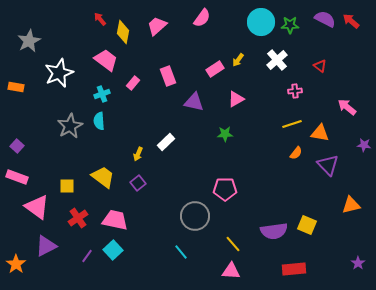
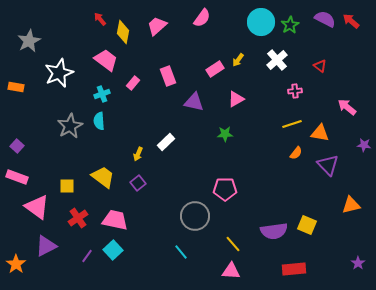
green star at (290, 25): rotated 30 degrees counterclockwise
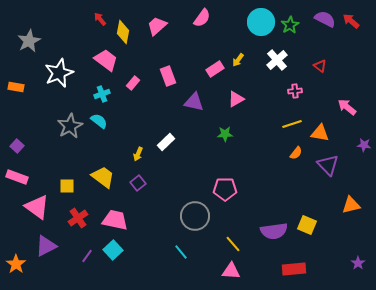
cyan semicircle at (99, 121): rotated 132 degrees clockwise
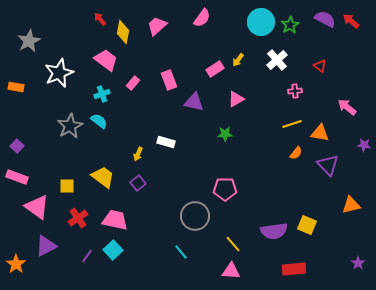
pink rectangle at (168, 76): moved 1 px right, 4 px down
white rectangle at (166, 142): rotated 60 degrees clockwise
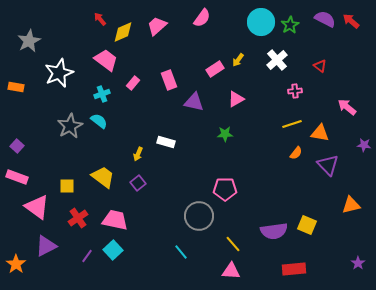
yellow diamond at (123, 32): rotated 55 degrees clockwise
gray circle at (195, 216): moved 4 px right
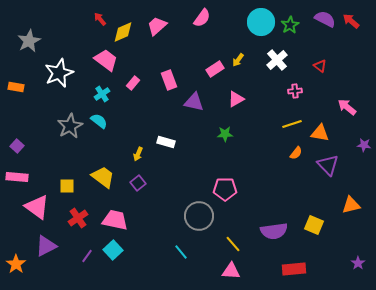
cyan cross at (102, 94): rotated 14 degrees counterclockwise
pink rectangle at (17, 177): rotated 15 degrees counterclockwise
yellow square at (307, 225): moved 7 px right
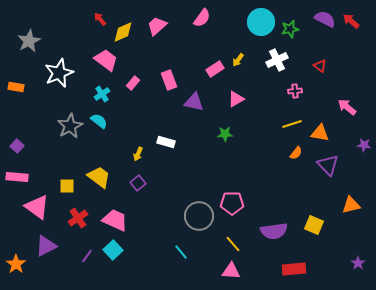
green star at (290, 25): moved 4 px down; rotated 18 degrees clockwise
white cross at (277, 60): rotated 15 degrees clockwise
yellow trapezoid at (103, 177): moved 4 px left
pink pentagon at (225, 189): moved 7 px right, 14 px down
pink trapezoid at (115, 220): rotated 12 degrees clockwise
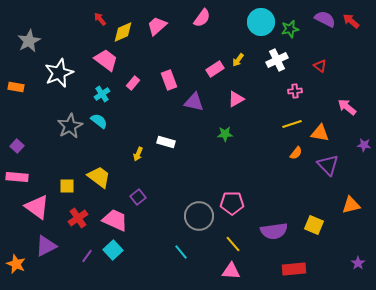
purple square at (138, 183): moved 14 px down
orange star at (16, 264): rotated 12 degrees counterclockwise
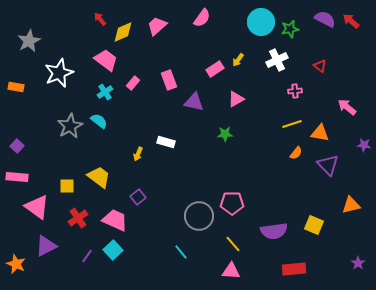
cyan cross at (102, 94): moved 3 px right, 2 px up
